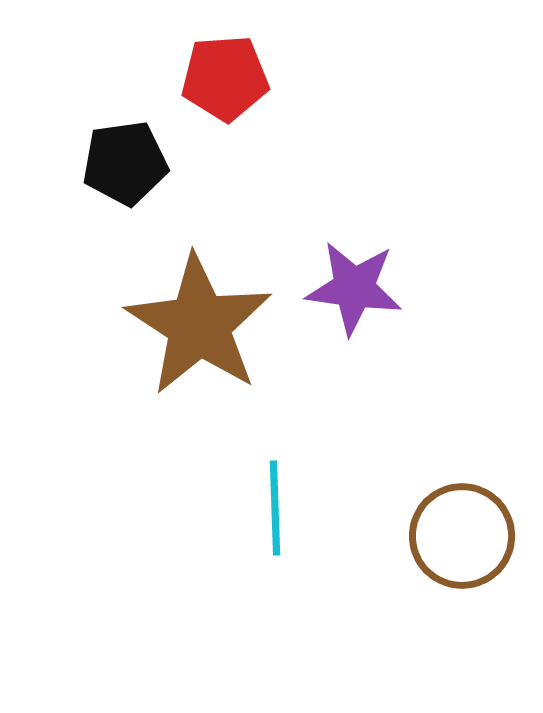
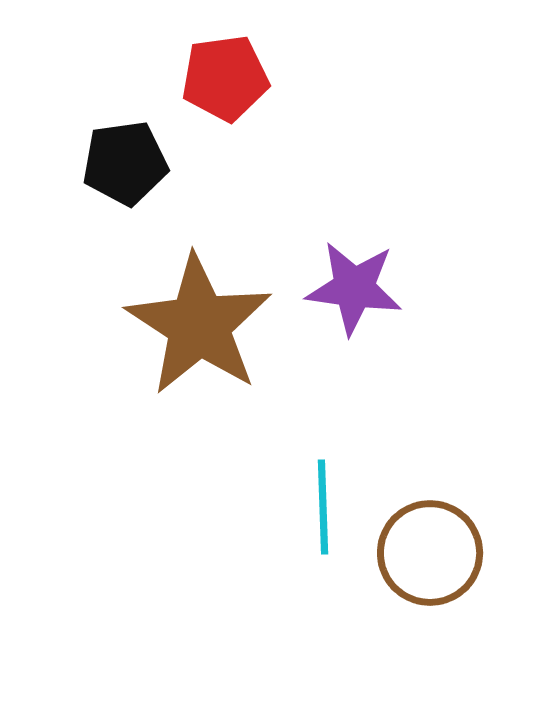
red pentagon: rotated 4 degrees counterclockwise
cyan line: moved 48 px right, 1 px up
brown circle: moved 32 px left, 17 px down
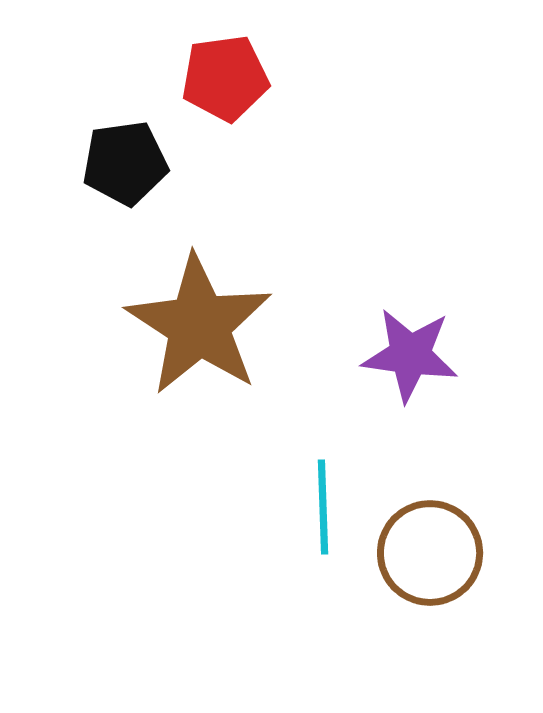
purple star: moved 56 px right, 67 px down
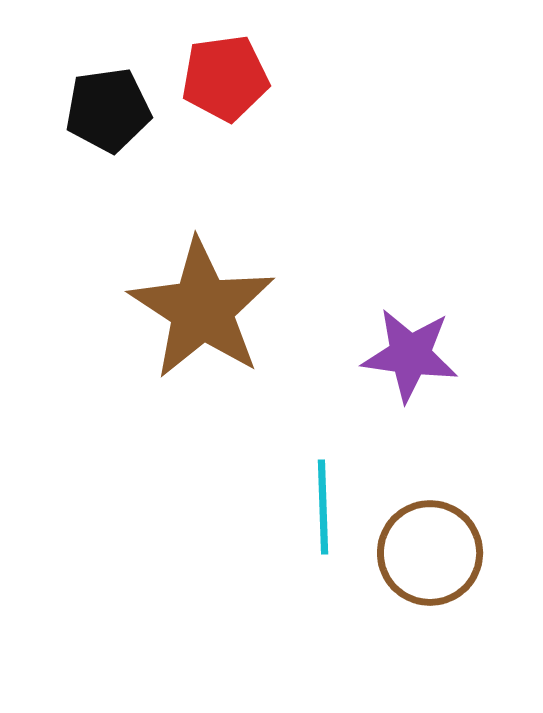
black pentagon: moved 17 px left, 53 px up
brown star: moved 3 px right, 16 px up
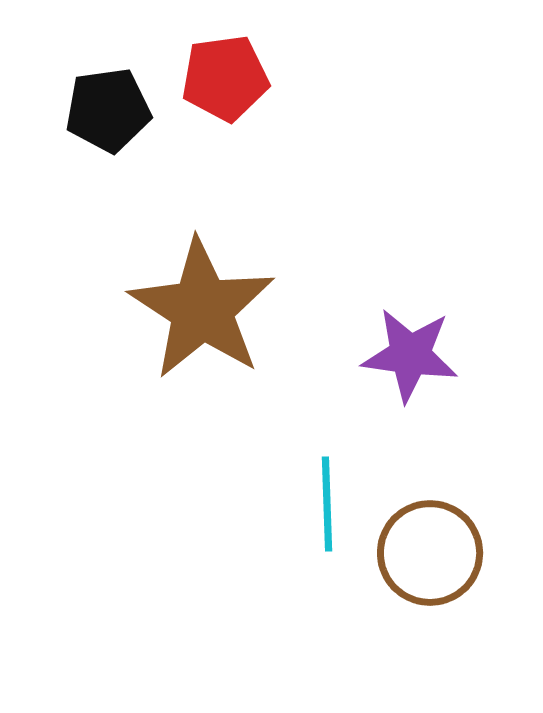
cyan line: moved 4 px right, 3 px up
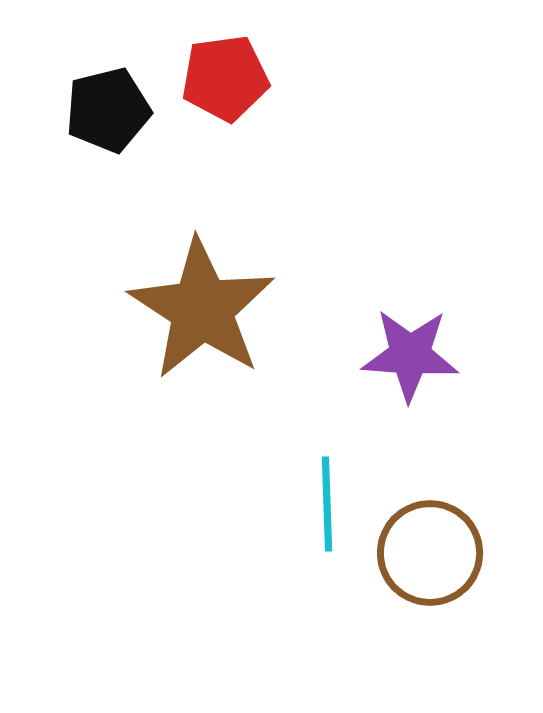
black pentagon: rotated 6 degrees counterclockwise
purple star: rotated 4 degrees counterclockwise
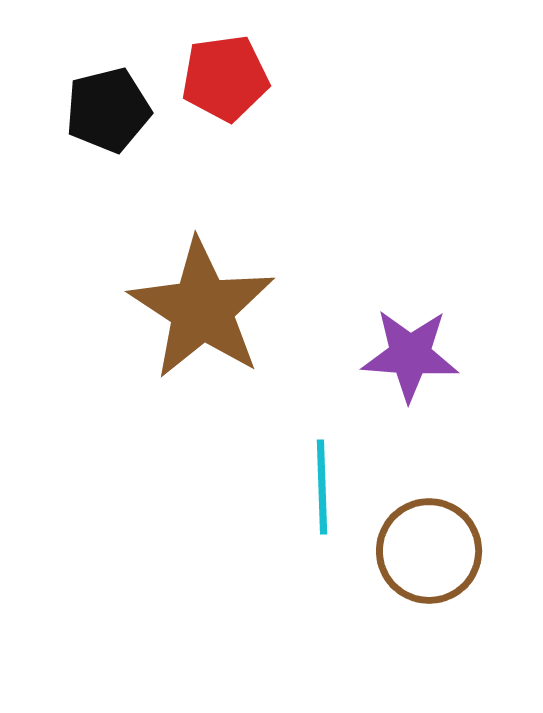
cyan line: moved 5 px left, 17 px up
brown circle: moved 1 px left, 2 px up
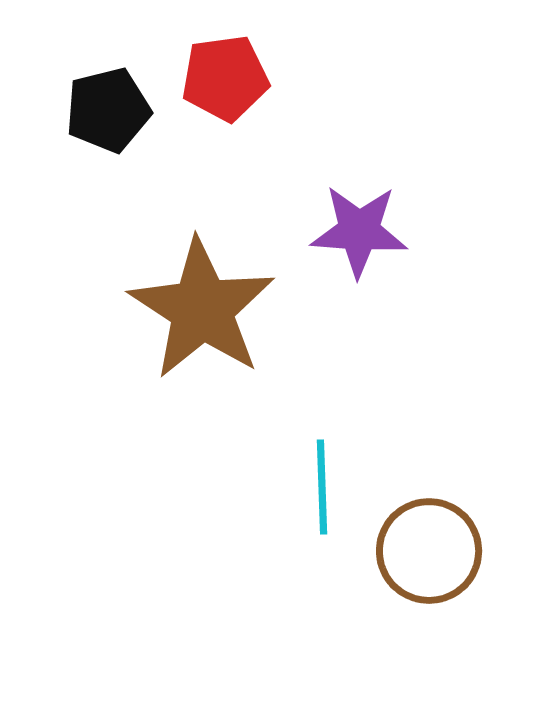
purple star: moved 51 px left, 124 px up
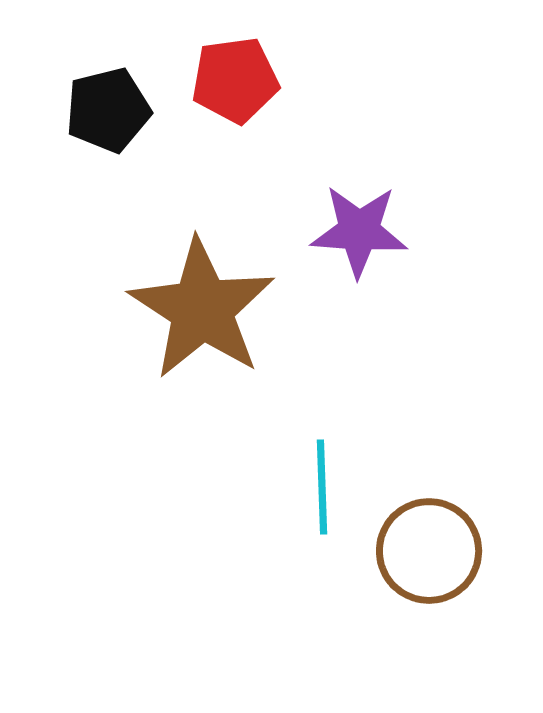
red pentagon: moved 10 px right, 2 px down
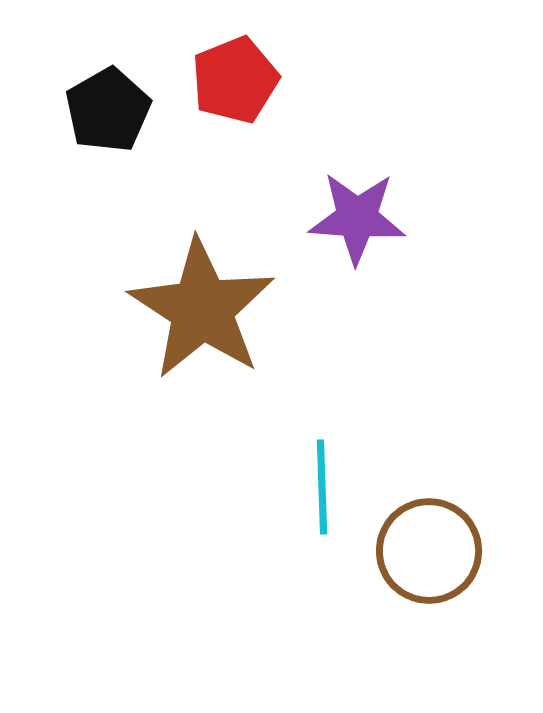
red pentagon: rotated 14 degrees counterclockwise
black pentagon: rotated 16 degrees counterclockwise
purple star: moved 2 px left, 13 px up
